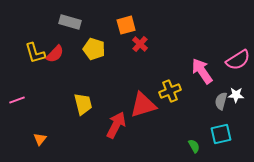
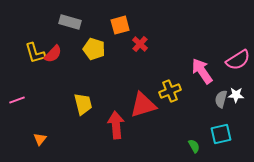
orange square: moved 6 px left
red semicircle: moved 2 px left
gray semicircle: moved 2 px up
red arrow: rotated 32 degrees counterclockwise
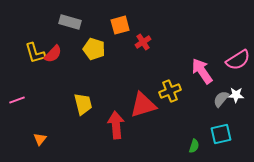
red cross: moved 3 px right, 2 px up; rotated 14 degrees clockwise
gray semicircle: rotated 24 degrees clockwise
green semicircle: rotated 48 degrees clockwise
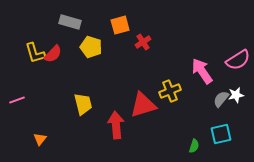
yellow pentagon: moved 3 px left, 2 px up
white star: rotated 14 degrees counterclockwise
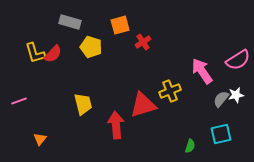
pink line: moved 2 px right, 1 px down
green semicircle: moved 4 px left
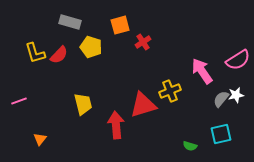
red semicircle: moved 6 px right, 1 px down
green semicircle: rotated 88 degrees clockwise
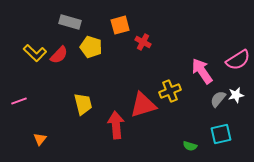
red cross: rotated 28 degrees counterclockwise
yellow L-shape: rotated 30 degrees counterclockwise
gray semicircle: moved 3 px left
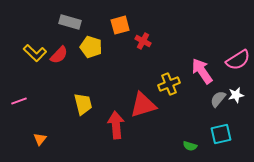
red cross: moved 1 px up
yellow cross: moved 1 px left, 7 px up
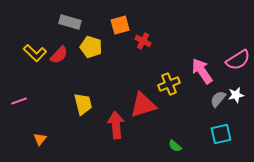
green semicircle: moved 15 px left; rotated 24 degrees clockwise
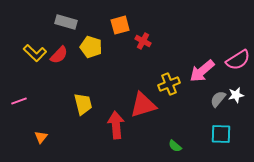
gray rectangle: moved 4 px left
pink arrow: rotated 96 degrees counterclockwise
cyan square: rotated 15 degrees clockwise
orange triangle: moved 1 px right, 2 px up
